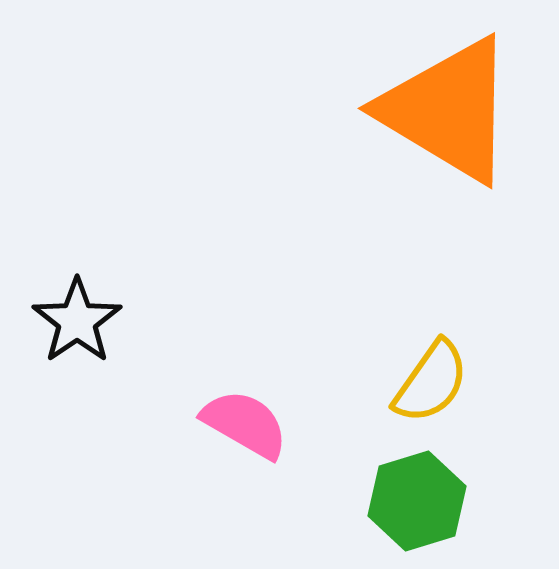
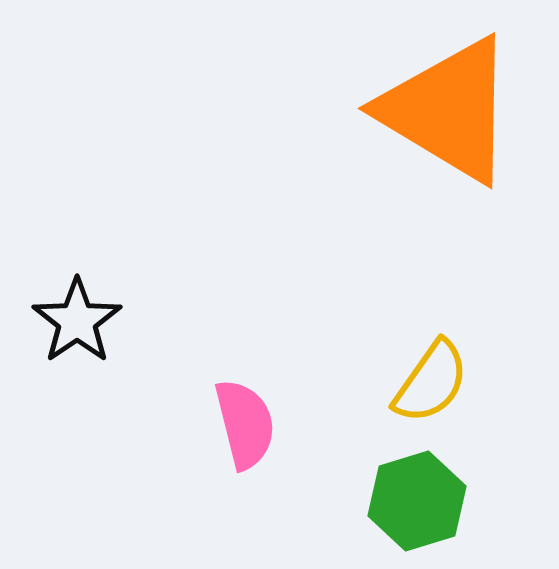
pink semicircle: rotated 46 degrees clockwise
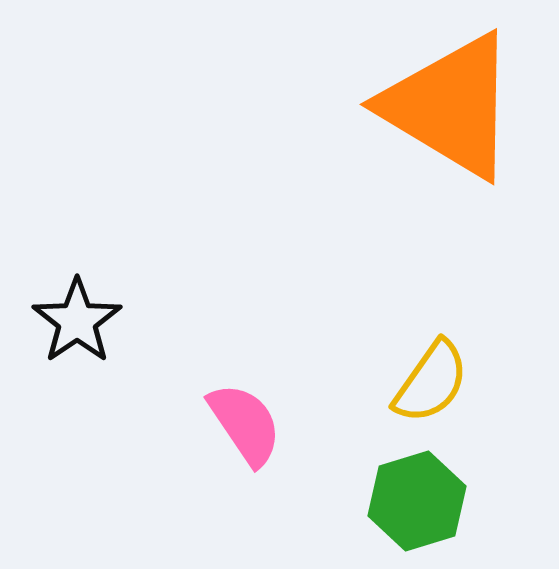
orange triangle: moved 2 px right, 4 px up
pink semicircle: rotated 20 degrees counterclockwise
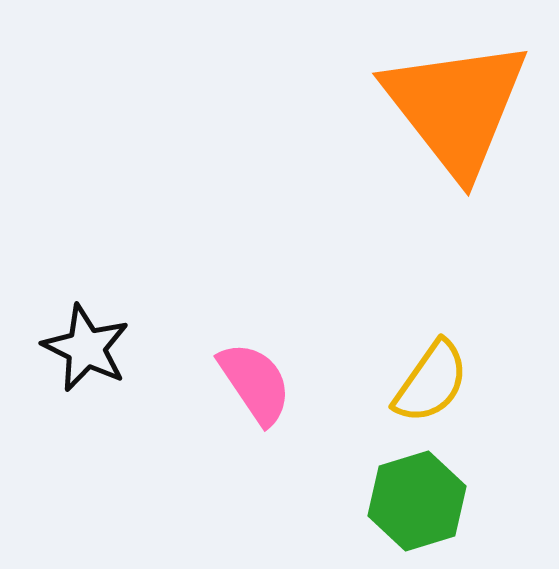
orange triangle: moved 6 px right, 1 px down; rotated 21 degrees clockwise
black star: moved 9 px right, 27 px down; rotated 12 degrees counterclockwise
pink semicircle: moved 10 px right, 41 px up
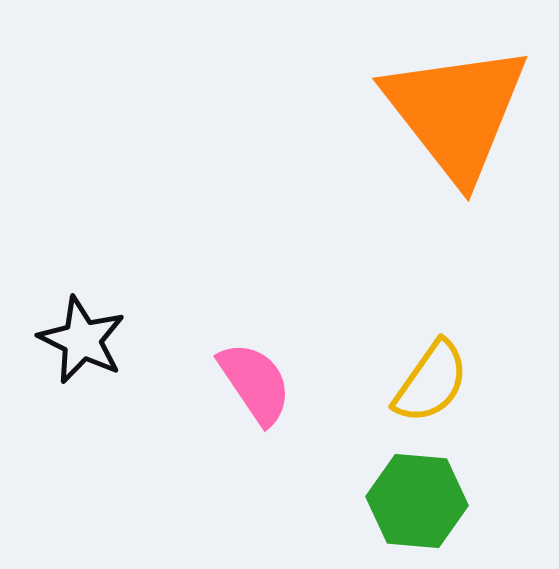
orange triangle: moved 5 px down
black star: moved 4 px left, 8 px up
green hexagon: rotated 22 degrees clockwise
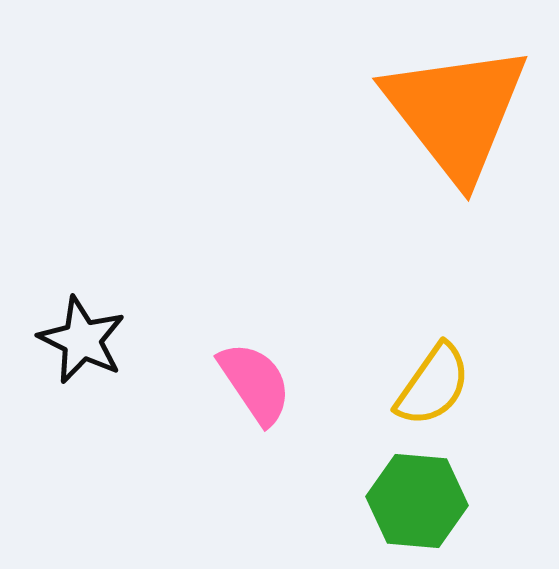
yellow semicircle: moved 2 px right, 3 px down
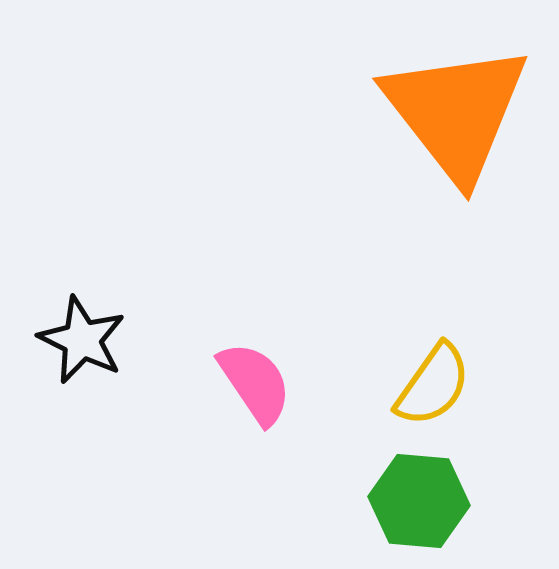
green hexagon: moved 2 px right
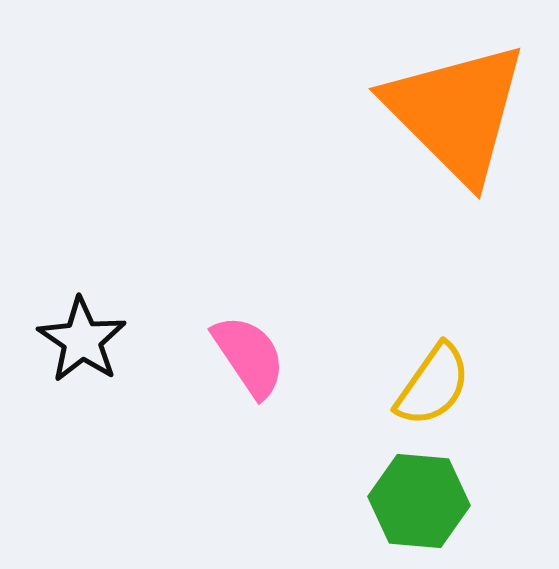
orange triangle: rotated 7 degrees counterclockwise
black star: rotated 8 degrees clockwise
pink semicircle: moved 6 px left, 27 px up
